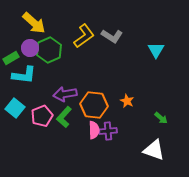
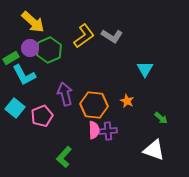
yellow arrow: moved 1 px left, 1 px up
cyan triangle: moved 11 px left, 19 px down
cyan L-shape: rotated 55 degrees clockwise
purple arrow: rotated 85 degrees clockwise
green L-shape: moved 40 px down
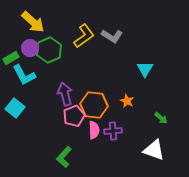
pink pentagon: moved 32 px right
purple cross: moved 5 px right
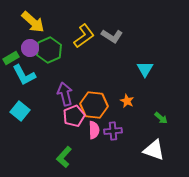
cyan square: moved 5 px right, 3 px down
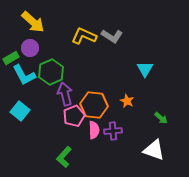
yellow L-shape: rotated 120 degrees counterclockwise
green hexagon: moved 2 px right, 22 px down
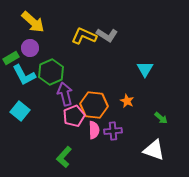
gray L-shape: moved 5 px left, 1 px up
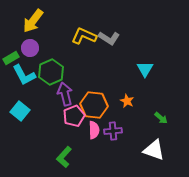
yellow arrow: moved 1 px up; rotated 85 degrees clockwise
gray L-shape: moved 2 px right, 3 px down
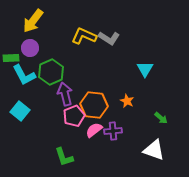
green rectangle: rotated 28 degrees clockwise
pink semicircle: rotated 126 degrees counterclockwise
green L-shape: rotated 60 degrees counterclockwise
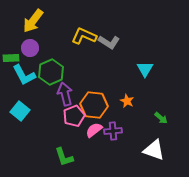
gray L-shape: moved 4 px down
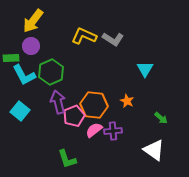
gray L-shape: moved 4 px right, 3 px up
purple circle: moved 1 px right, 2 px up
purple arrow: moved 7 px left, 8 px down
white triangle: rotated 15 degrees clockwise
green L-shape: moved 3 px right, 2 px down
